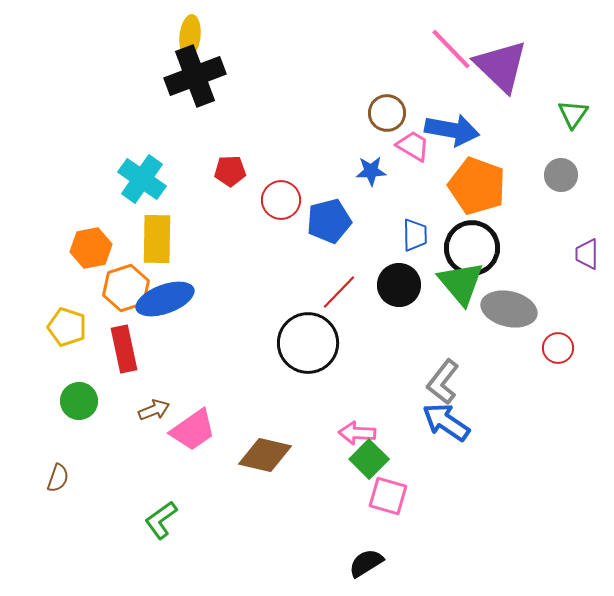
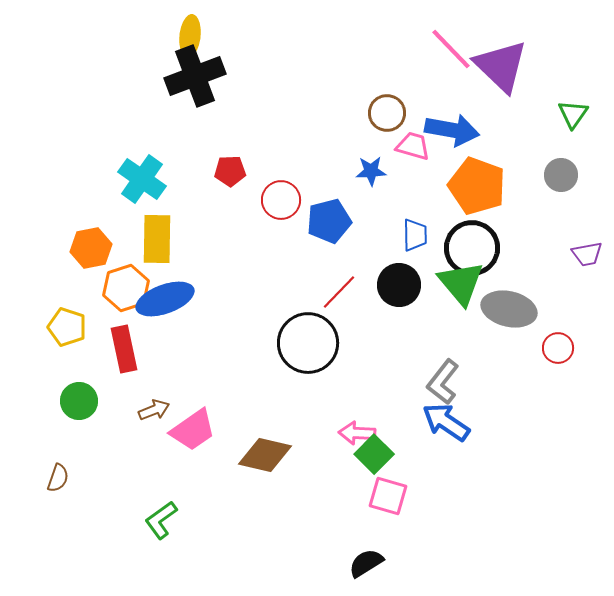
pink trapezoid at (413, 146): rotated 15 degrees counterclockwise
purple trapezoid at (587, 254): rotated 100 degrees counterclockwise
green square at (369, 459): moved 5 px right, 5 px up
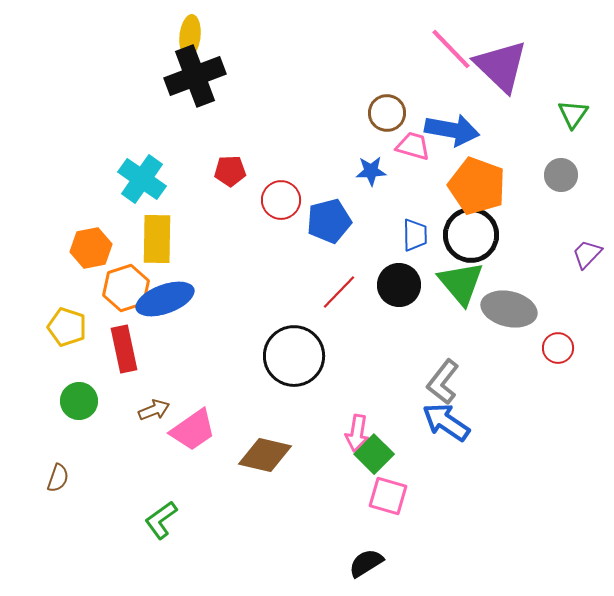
black circle at (472, 248): moved 1 px left, 13 px up
purple trapezoid at (587, 254): rotated 144 degrees clockwise
black circle at (308, 343): moved 14 px left, 13 px down
pink arrow at (357, 433): rotated 84 degrees counterclockwise
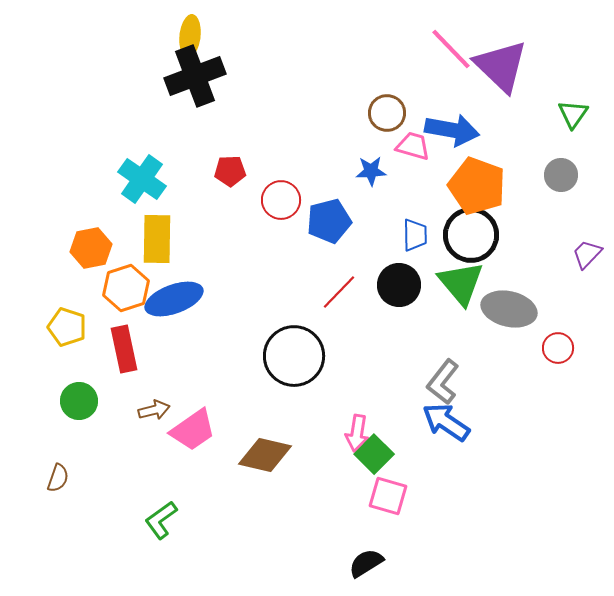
blue ellipse at (165, 299): moved 9 px right
brown arrow at (154, 410): rotated 8 degrees clockwise
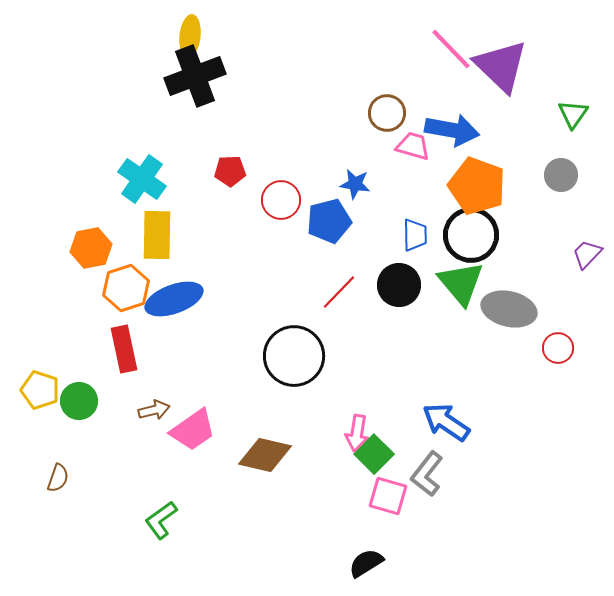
blue star at (371, 171): moved 16 px left, 13 px down; rotated 12 degrees clockwise
yellow rectangle at (157, 239): moved 4 px up
yellow pentagon at (67, 327): moved 27 px left, 63 px down
gray L-shape at (443, 382): moved 16 px left, 92 px down
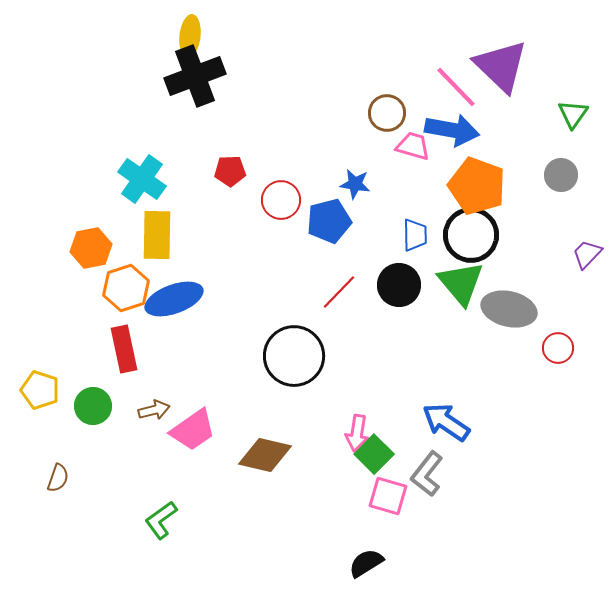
pink line at (451, 49): moved 5 px right, 38 px down
green circle at (79, 401): moved 14 px right, 5 px down
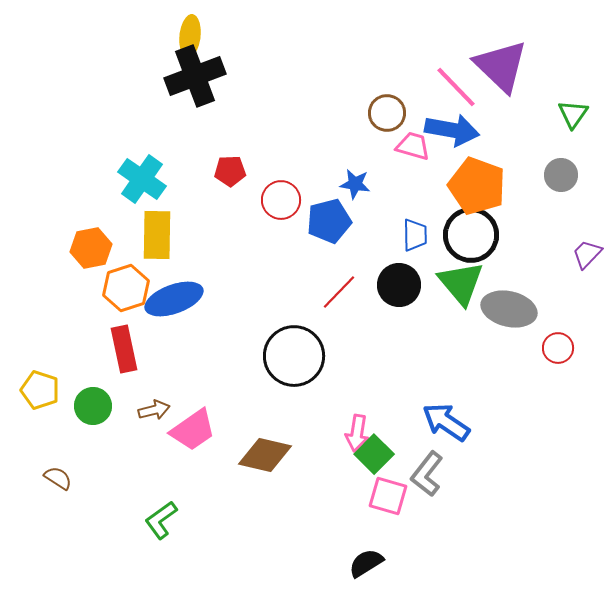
brown semicircle at (58, 478): rotated 76 degrees counterclockwise
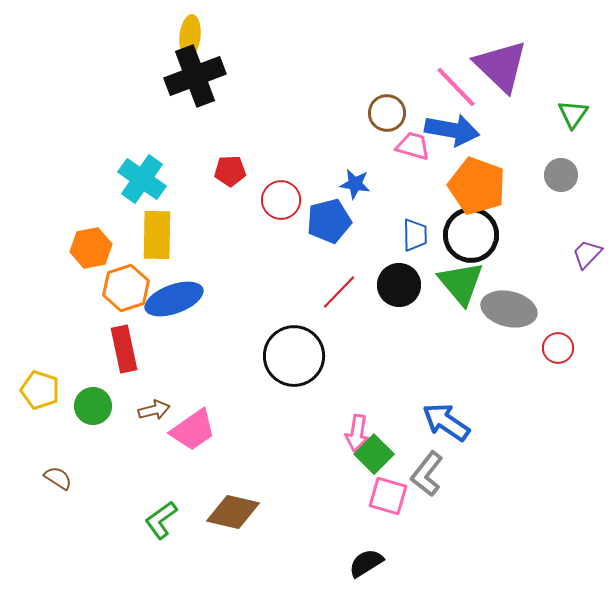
brown diamond at (265, 455): moved 32 px left, 57 px down
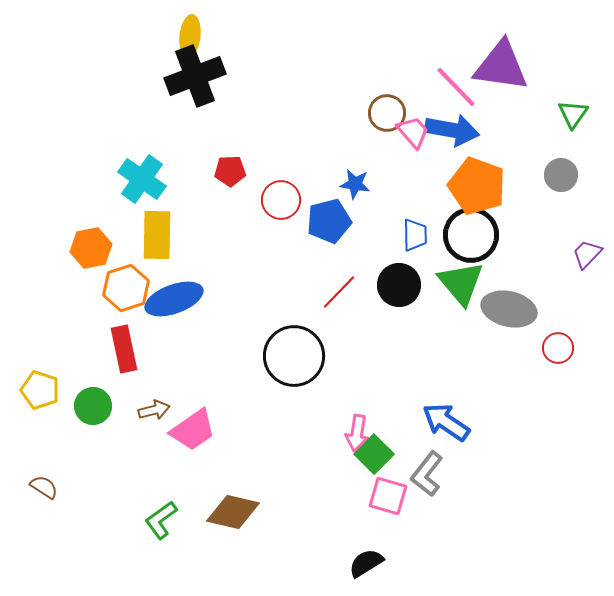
purple triangle at (501, 66): rotated 36 degrees counterclockwise
pink trapezoid at (413, 146): moved 14 px up; rotated 33 degrees clockwise
brown semicircle at (58, 478): moved 14 px left, 9 px down
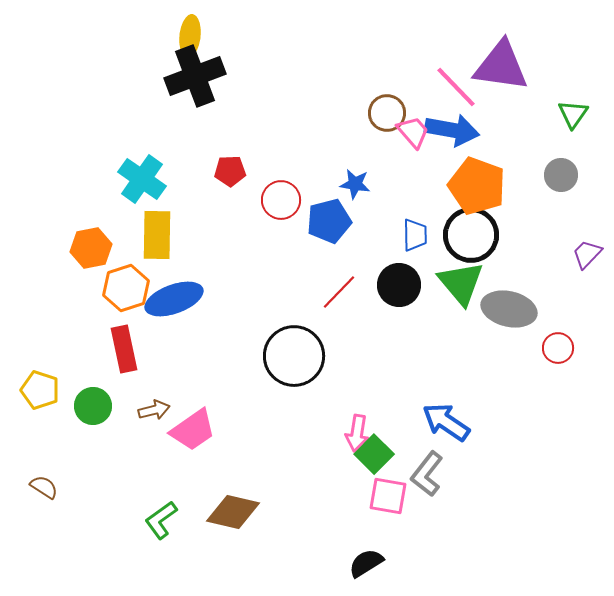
pink square at (388, 496): rotated 6 degrees counterclockwise
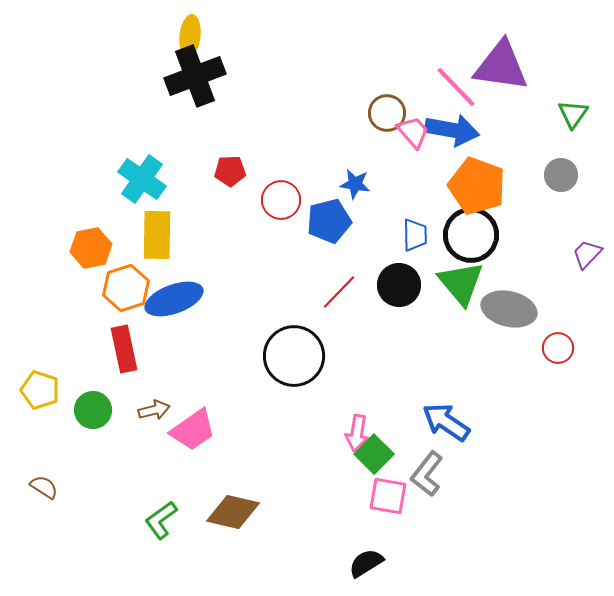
green circle at (93, 406): moved 4 px down
